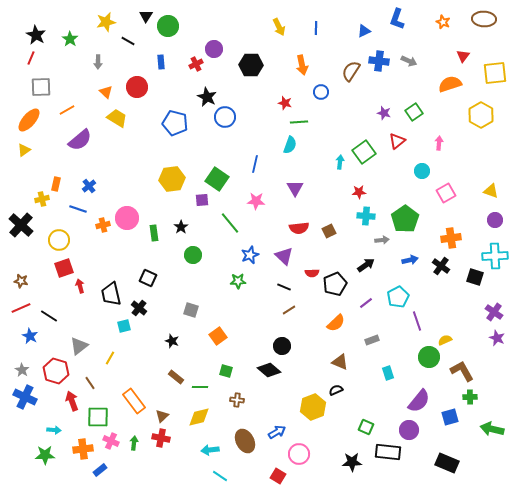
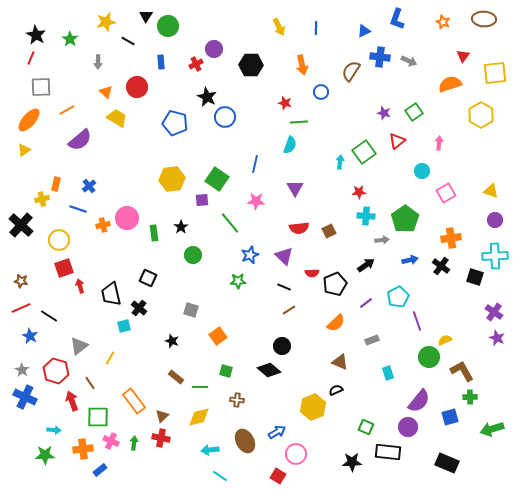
blue cross at (379, 61): moved 1 px right, 4 px up
green arrow at (492, 429): rotated 30 degrees counterclockwise
purple circle at (409, 430): moved 1 px left, 3 px up
pink circle at (299, 454): moved 3 px left
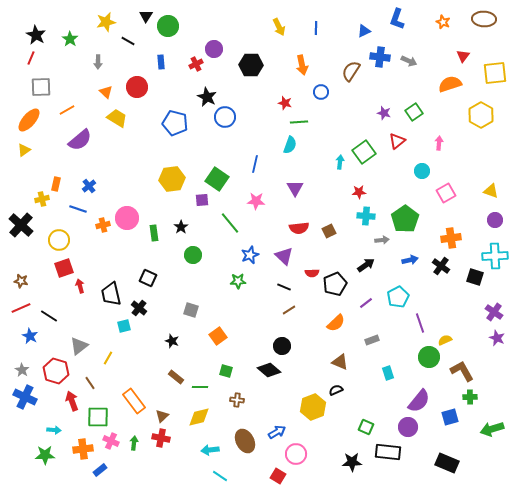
purple line at (417, 321): moved 3 px right, 2 px down
yellow line at (110, 358): moved 2 px left
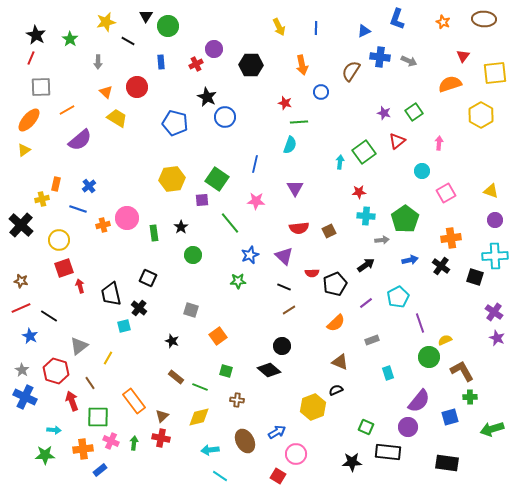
green line at (200, 387): rotated 21 degrees clockwise
black rectangle at (447, 463): rotated 15 degrees counterclockwise
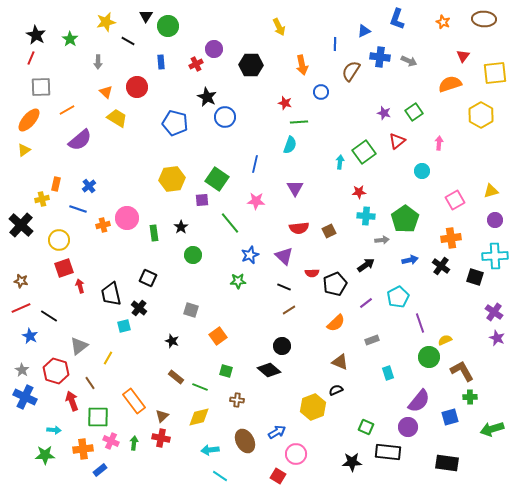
blue line at (316, 28): moved 19 px right, 16 px down
yellow triangle at (491, 191): rotated 35 degrees counterclockwise
pink square at (446, 193): moved 9 px right, 7 px down
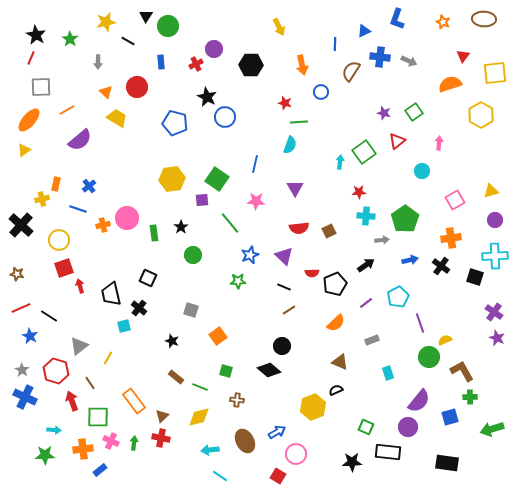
brown star at (21, 281): moved 4 px left, 7 px up
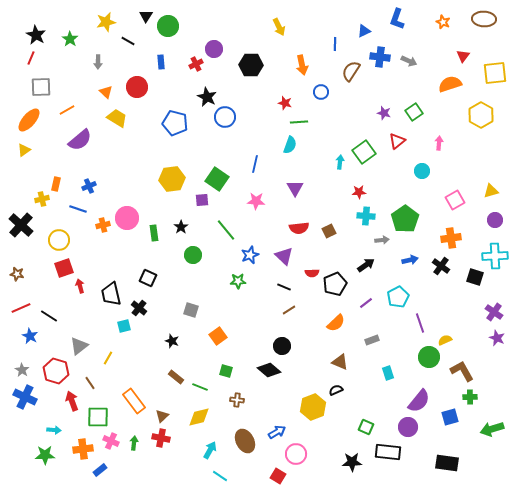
blue cross at (89, 186): rotated 16 degrees clockwise
green line at (230, 223): moved 4 px left, 7 px down
cyan arrow at (210, 450): rotated 126 degrees clockwise
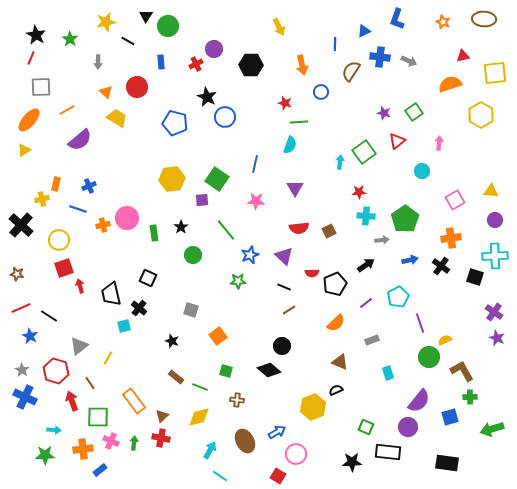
red triangle at (463, 56): rotated 40 degrees clockwise
yellow triangle at (491, 191): rotated 21 degrees clockwise
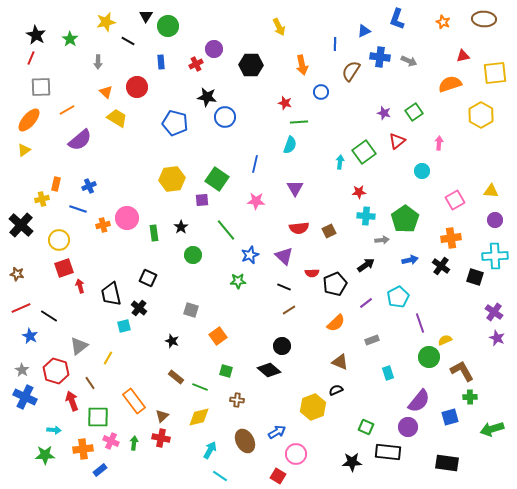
black star at (207, 97): rotated 18 degrees counterclockwise
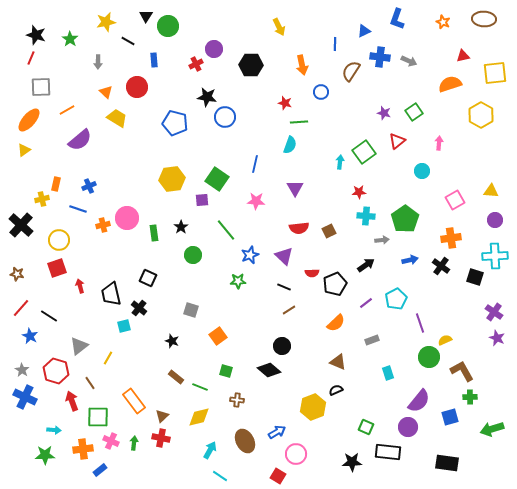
black star at (36, 35): rotated 12 degrees counterclockwise
blue rectangle at (161, 62): moved 7 px left, 2 px up
red square at (64, 268): moved 7 px left
cyan pentagon at (398, 297): moved 2 px left, 2 px down
red line at (21, 308): rotated 24 degrees counterclockwise
brown triangle at (340, 362): moved 2 px left
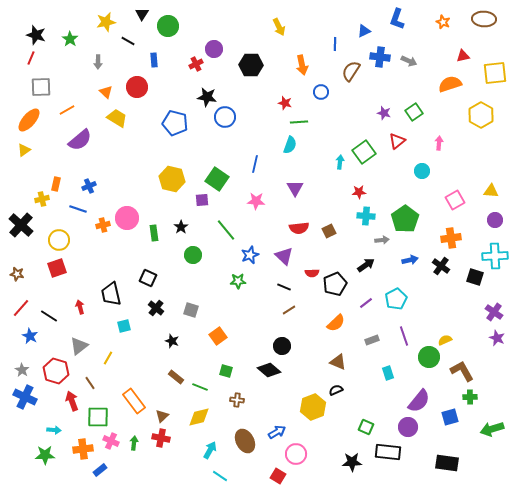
black triangle at (146, 16): moved 4 px left, 2 px up
yellow hexagon at (172, 179): rotated 20 degrees clockwise
red arrow at (80, 286): moved 21 px down
black cross at (139, 308): moved 17 px right
purple line at (420, 323): moved 16 px left, 13 px down
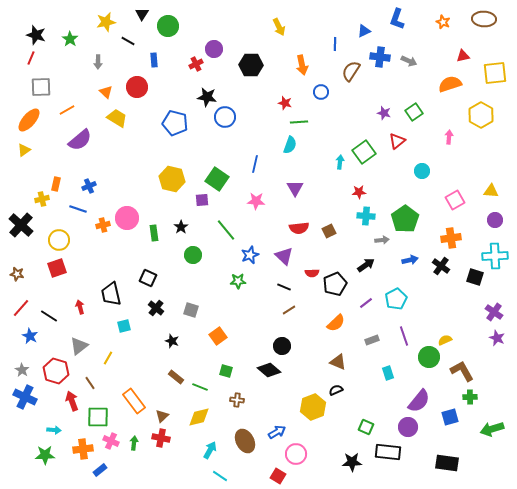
pink arrow at (439, 143): moved 10 px right, 6 px up
